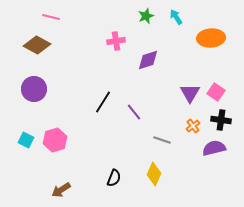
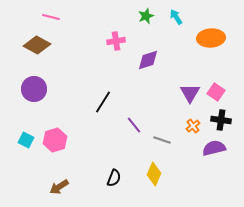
purple line: moved 13 px down
brown arrow: moved 2 px left, 3 px up
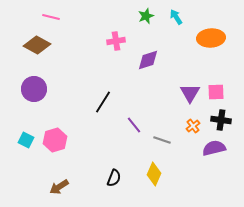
pink square: rotated 36 degrees counterclockwise
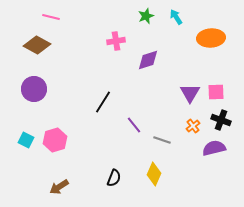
black cross: rotated 12 degrees clockwise
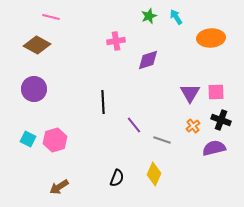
green star: moved 3 px right
black line: rotated 35 degrees counterclockwise
cyan square: moved 2 px right, 1 px up
black semicircle: moved 3 px right
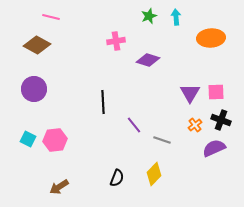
cyan arrow: rotated 28 degrees clockwise
purple diamond: rotated 35 degrees clockwise
orange cross: moved 2 px right, 1 px up
pink hexagon: rotated 10 degrees clockwise
purple semicircle: rotated 10 degrees counterclockwise
yellow diamond: rotated 20 degrees clockwise
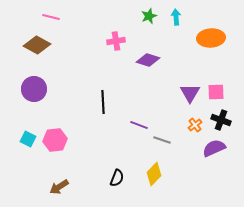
purple line: moved 5 px right; rotated 30 degrees counterclockwise
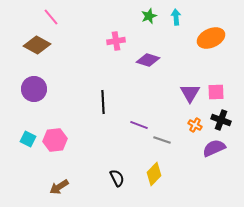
pink line: rotated 36 degrees clockwise
orange ellipse: rotated 20 degrees counterclockwise
orange cross: rotated 24 degrees counterclockwise
black semicircle: rotated 48 degrees counterclockwise
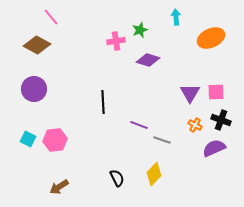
green star: moved 9 px left, 14 px down
